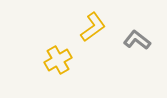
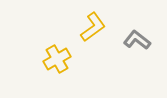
yellow cross: moved 1 px left, 1 px up
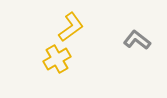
yellow L-shape: moved 22 px left
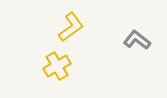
yellow cross: moved 7 px down
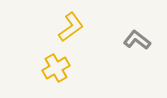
yellow cross: moved 1 px left, 2 px down
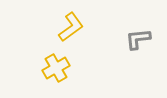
gray L-shape: moved 1 px right, 1 px up; rotated 44 degrees counterclockwise
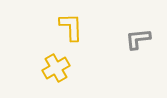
yellow L-shape: rotated 56 degrees counterclockwise
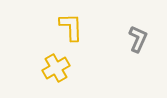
gray L-shape: rotated 120 degrees clockwise
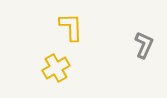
gray L-shape: moved 6 px right, 6 px down
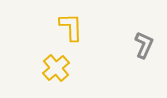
yellow cross: rotated 12 degrees counterclockwise
